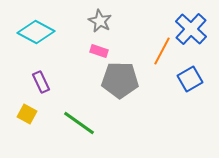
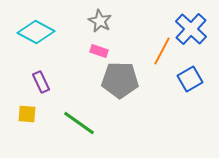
yellow square: rotated 24 degrees counterclockwise
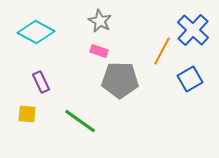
blue cross: moved 2 px right, 1 px down
green line: moved 1 px right, 2 px up
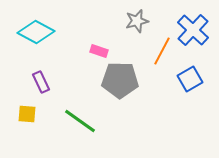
gray star: moved 37 px right; rotated 30 degrees clockwise
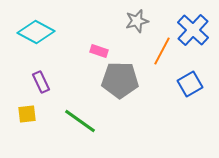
blue square: moved 5 px down
yellow square: rotated 12 degrees counterclockwise
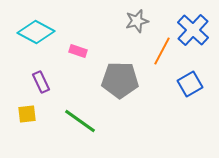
pink rectangle: moved 21 px left
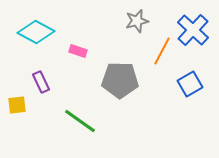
yellow square: moved 10 px left, 9 px up
